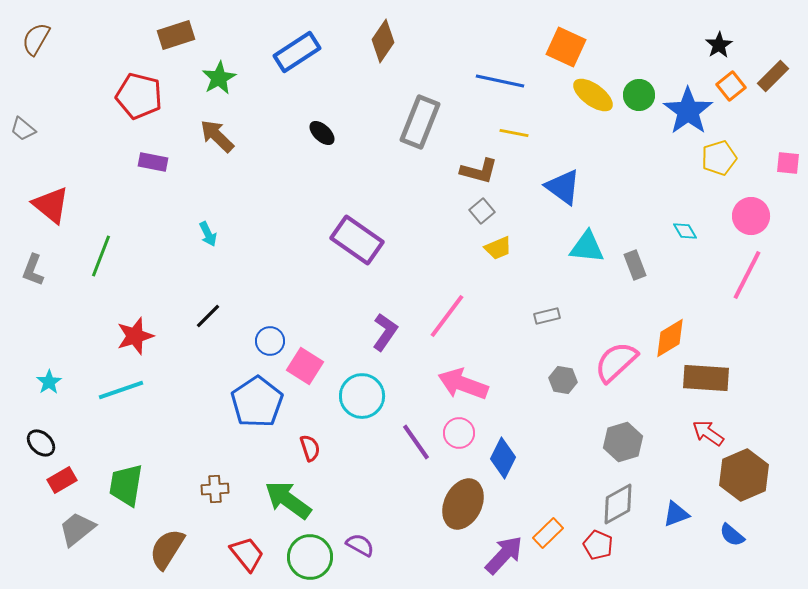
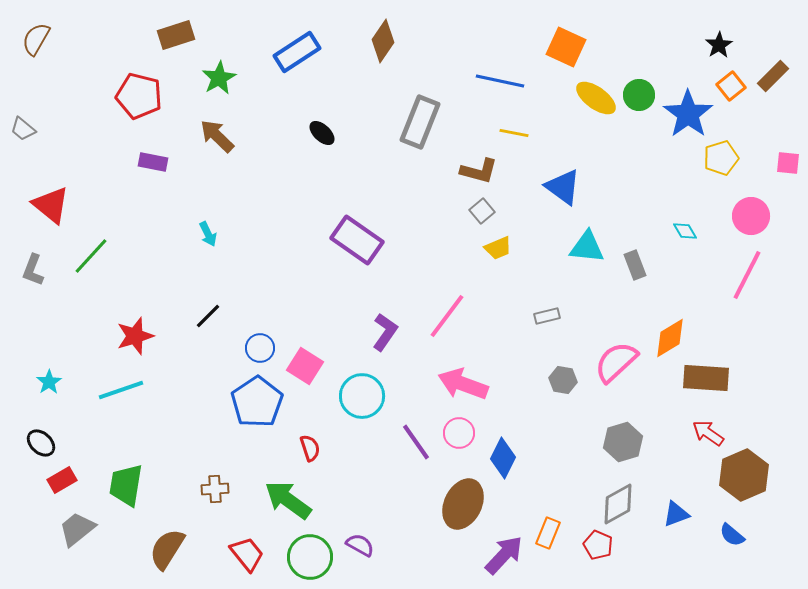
yellow ellipse at (593, 95): moved 3 px right, 3 px down
blue star at (688, 111): moved 3 px down
yellow pentagon at (719, 158): moved 2 px right
green line at (101, 256): moved 10 px left; rotated 21 degrees clockwise
blue circle at (270, 341): moved 10 px left, 7 px down
orange rectangle at (548, 533): rotated 24 degrees counterclockwise
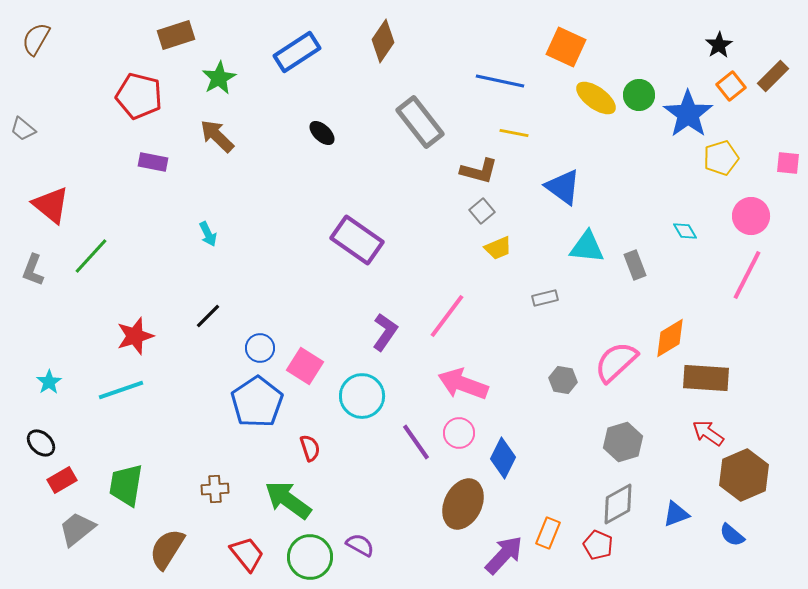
gray rectangle at (420, 122): rotated 60 degrees counterclockwise
gray rectangle at (547, 316): moved 2 px left, 18 px up
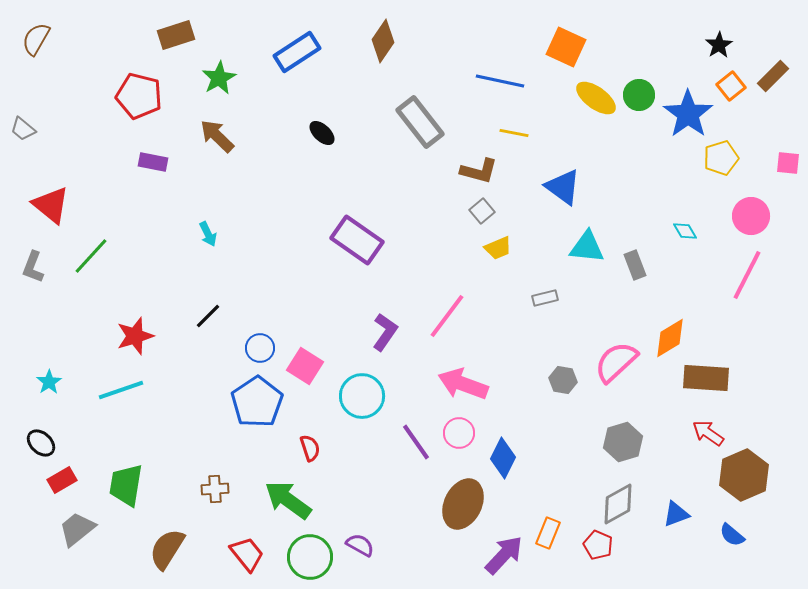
gray L-shape at (33, 270): moved 3 px up
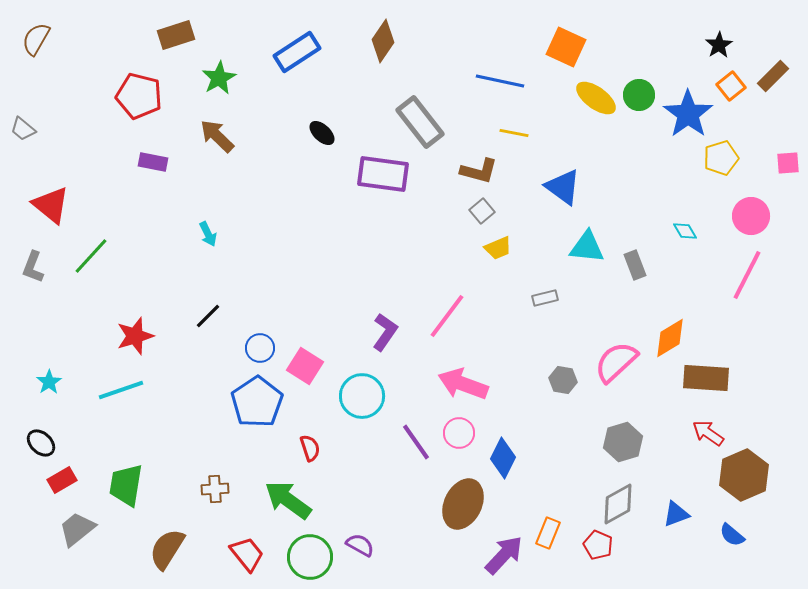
pink square at (788, 163): rotated 10 degrees counterclockwise
purple rectangle at (357, 240): moved 26 px right, 66 px up; rotated 27 degrees counterclockwise
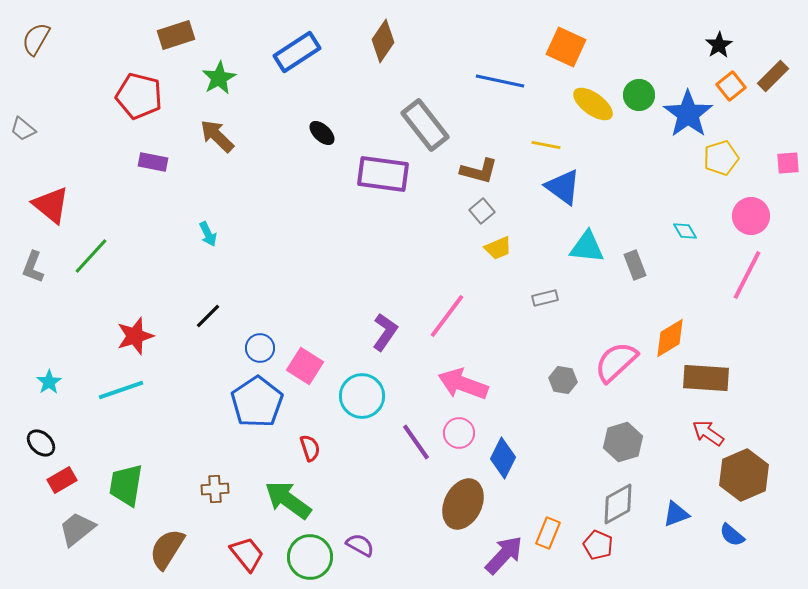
yellow ellipse at (596, 98): moved 3 px left, 6 px down
gray rectangle at (420, 122): moved 5 px right, 3 px down
yellow line at (514, 133): moved 32 px right, 12 px down
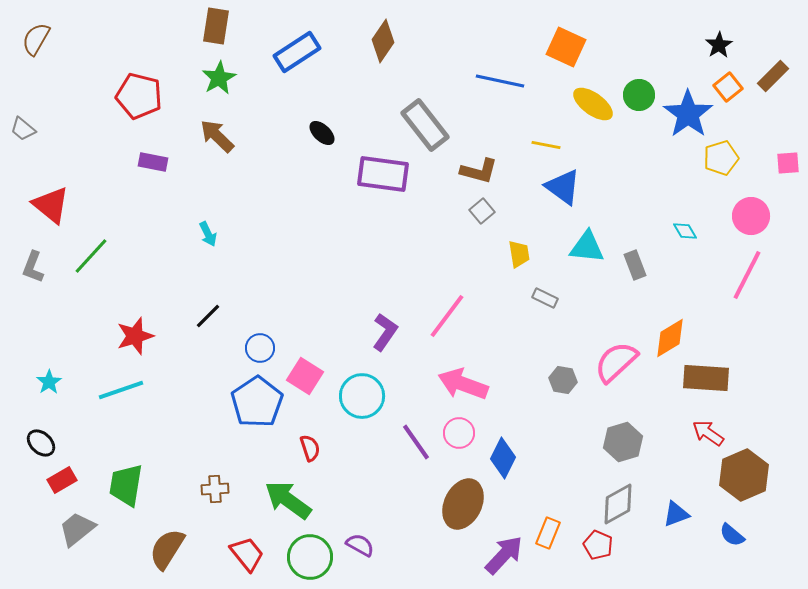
brown rectangle at (176, 35): moved 40 px right, 9 px up; rotated 63 degrees counterclockwise
orange square at (731, 86): moved 3 px left, 1 px down
yellow trapezoid at (498, 248): moved 21 px right, 6 px down; rotated 76 degrees counterclockwise
gray rectangle at (545, 298): rotated 40 degrees clockwise
pink square at (305, 366): moved 10 px down
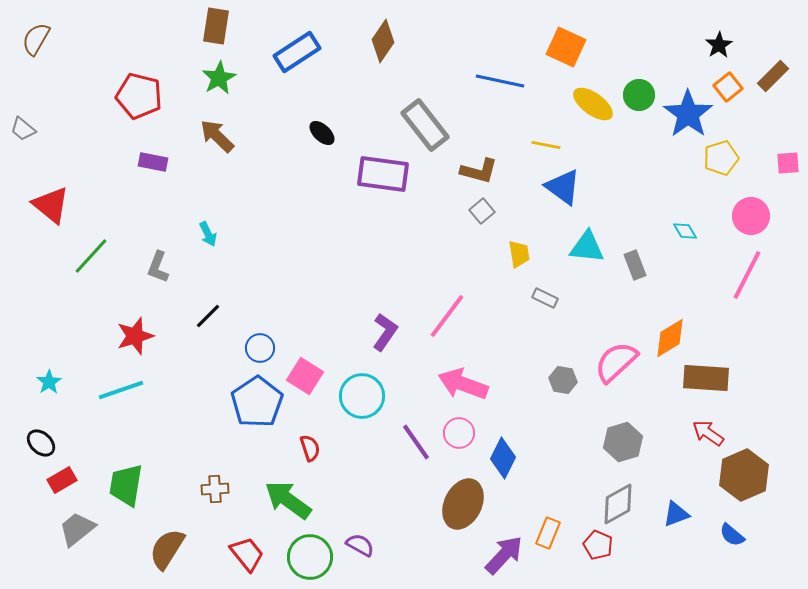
gray L-shape at (33, 267): moved 125 px right
